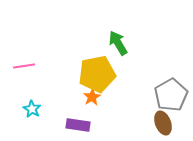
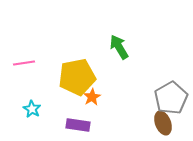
green arrow: moved 1 px right, 4 px down
pink line: moved 3 px up
yellow pentagon: moved 20 px left, 3 px down
gray pentagon: moved 3 px down
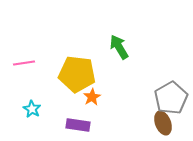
yellow pentagon: moved 3 px up; rotated 18 degrees clockwise
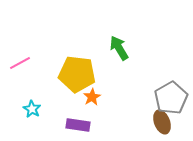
green arrow: moved 1 px down
pink line: moved 4 px left; rotated 20 degrees counterclockwise
brown ellipse: moved 1 px left, 1 px up
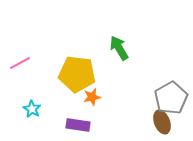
orange star: rotated 18 degrees clockwise
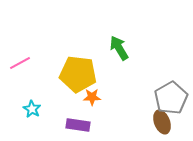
yellow pentagon: moved 1 px right
orange star: rotated 12 degrees clockwise
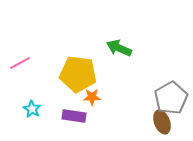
green arrow: rotated 35 degrees counterclockwise
purple rectangle: moved 4 px left, 9 px up
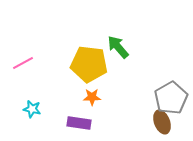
green arrow: moved 1 px left, 1 px up; rotated 25 degrees clockwise
pink line: moved 3 px right
yellow pentagon: moved 11 px right, 10 px up
cyan star: rotated 18 degrees counterclockwise
purple rectangle: moved 5 px right, 7 px down
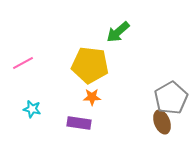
green arrow: moved 15 px up; rotated 90 degrees counterclockwise
yellow pentagon: moved 1 px right, 1 px down
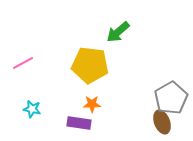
orange star: moved 7 px down
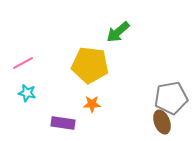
gray pentagon: rotated 20 degrees clockwise
cyan star: moved 5 px left, 16 px up
purple rectangle: moved 16 px left
